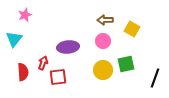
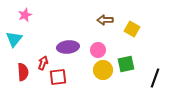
pink circle: moved 5 px left, 9 px down
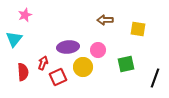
yellow square: moved 6 px right; rotated 21 degrees counterclockwise
yellow circle: moved 20 px left, 3 px up
red square: rotated 18 degrees counterclockwise
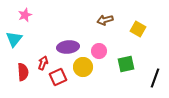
brown arrow: rotated 14 degrees counterclockwise
yellow square: rotated 21 degrees clockwise
pink circle: moved 1 px right, 1 px down
